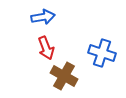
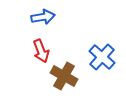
red arrow: moved 5 px left, 3 px down
blue cross: moved 4 px down; rotated 24 degrees clockwise
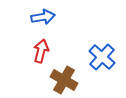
red arrow: rotated 145 degrees counterclockwise
brown cross: moved 4 px down
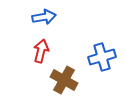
blue arrow: moved 1 px right
blue cross: rotated 32 degrees clockwise
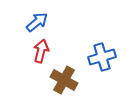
blue arrow: moved 7 px left, 5 px down; rotated 30 degrees counterclockwise
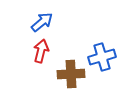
blue arrow: moved 5 px right
brown cross: moved 7 px right, 6 px up; rotated 32 degrees counterclockwise
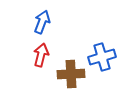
blue arrow: rotated 30 degrees counterclockwise
red arrow: moved 4 px down
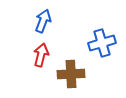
blue arrow: moved 1 px right, 1 px up
blue cross: moved 14 px up
